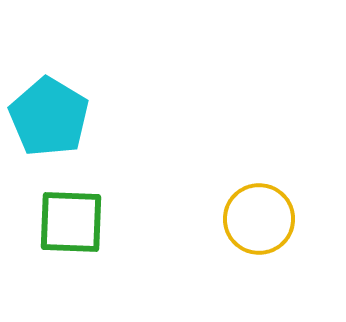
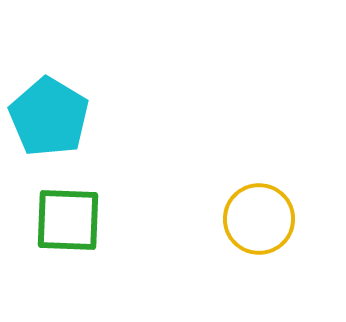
green square: moved 3 px left, 2 px up
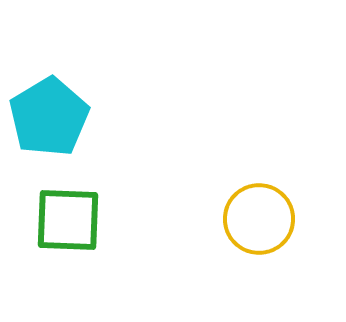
cyan pentagon: rotated 10 degrees clockwise
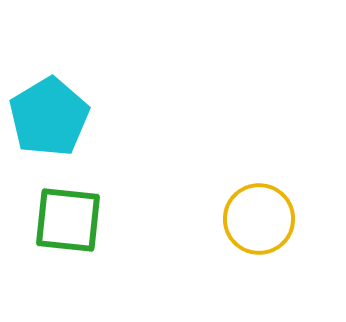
green square: rotated 4 degrees clockwise
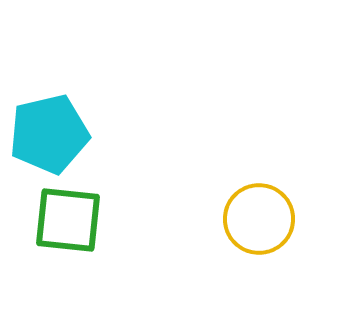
cyan pentagon: moved 17 px down; rotated 18 degrees clockwise
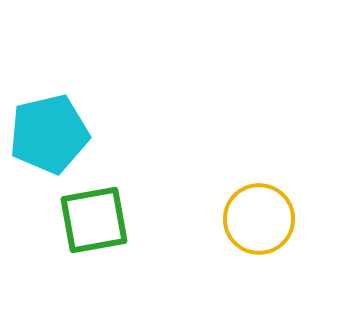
green square: moved 26 px right; rotated 16 degrees counterclockwise
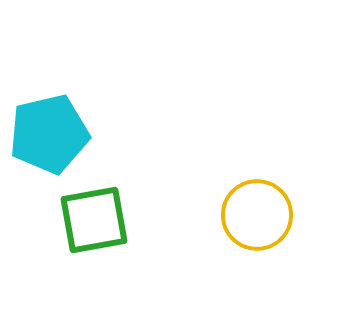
yellow circle: moved 2 px left, 4 px up
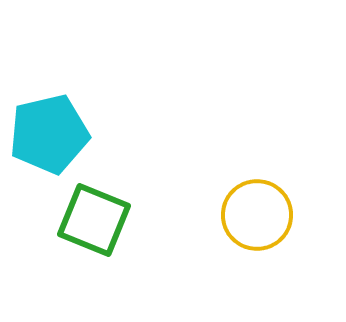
green square: rotated 32 degrees clockwise
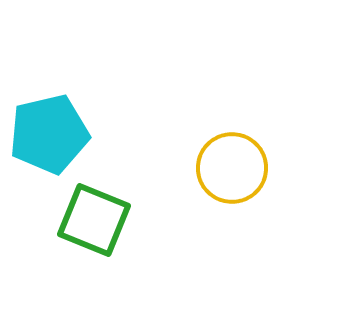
yellow circle: moved 25 px left, 47 px up
